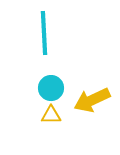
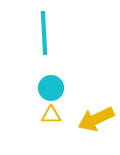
yellow arrow: moved 4 px right, 19 px down
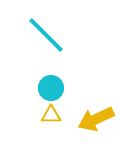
cyan line: moved 2 px right, 2 px down; rotated 42 degrees counterclockwise
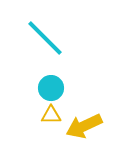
cyan line: moved 1 px left, 3 px down
yellow arrow: moved 12 px left, 7 px down
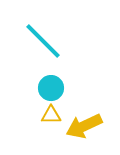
cyan line: moved 2 px left, 3 px down
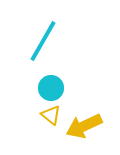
cyan line: rotated 75 degrees clockwise
yellow triangle: rotated 40 degrees clockwise
